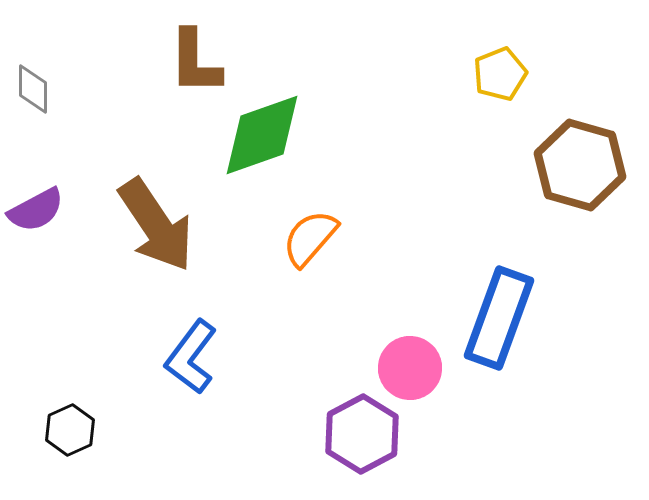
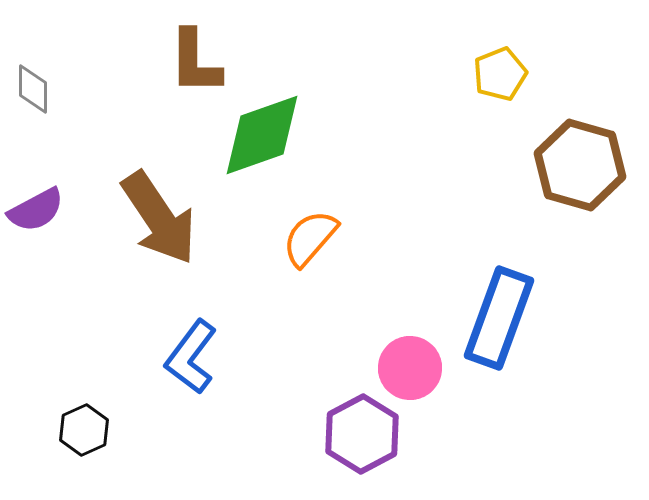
brown arrow: moved 3 px right, 7 px up
black hexagon: moved 14 px right
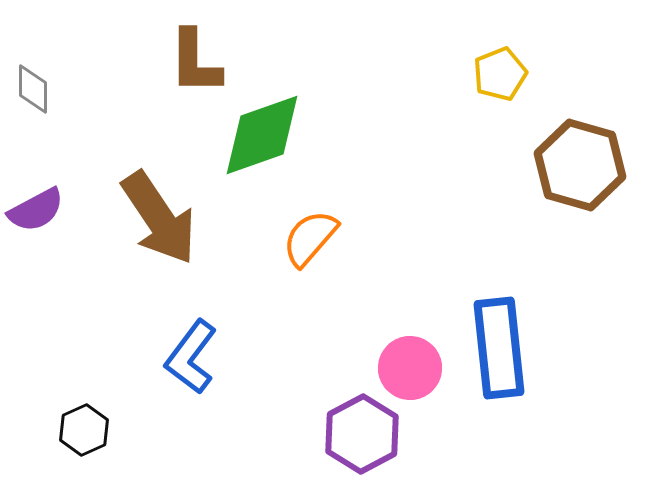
blue rectangle: moved 30 px down; rotated 26 degrees counterclockwise
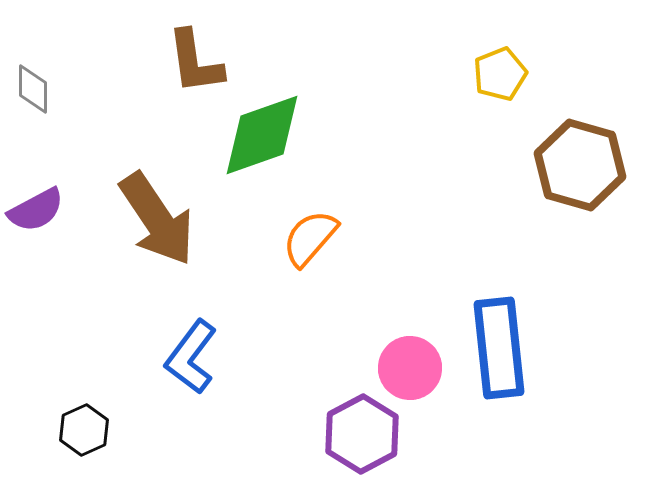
brown L-shape: rotated 8 degrees counterclockwise
brown arrow: moved 2 px left, 1 px down
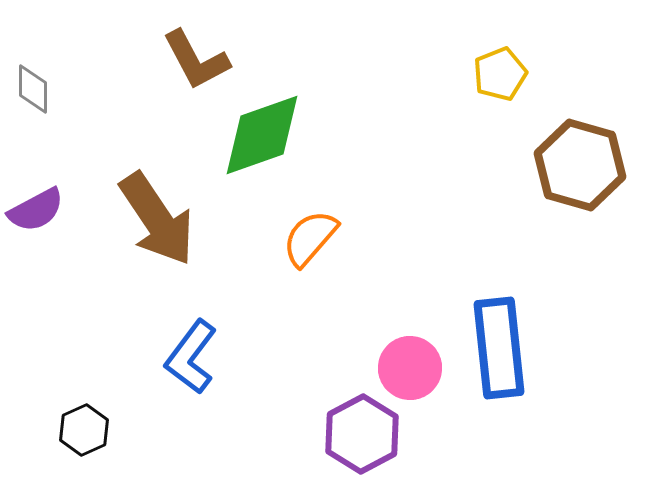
brown L-shape: moved 1 px right, 2 px up; rotated 20 degrees counterclockwise
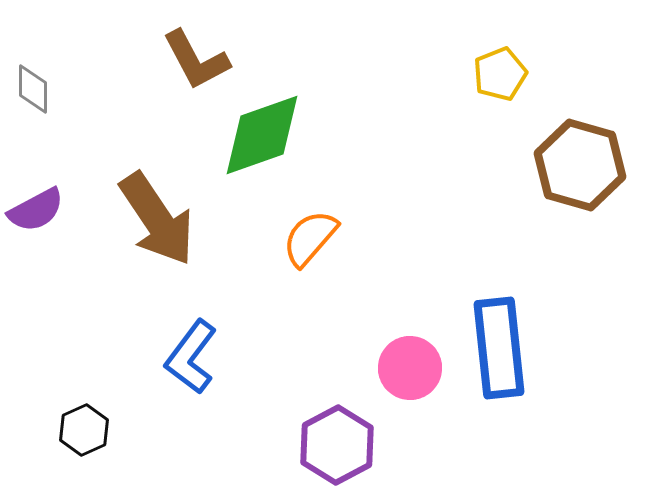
purple hexagon: moved 25 px left, 11 px down
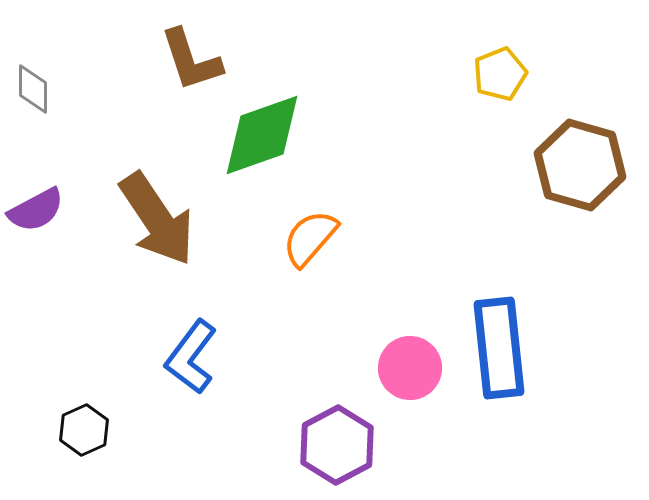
brown L-shape: moved 5 px left; rotated 10 degrees clockwise
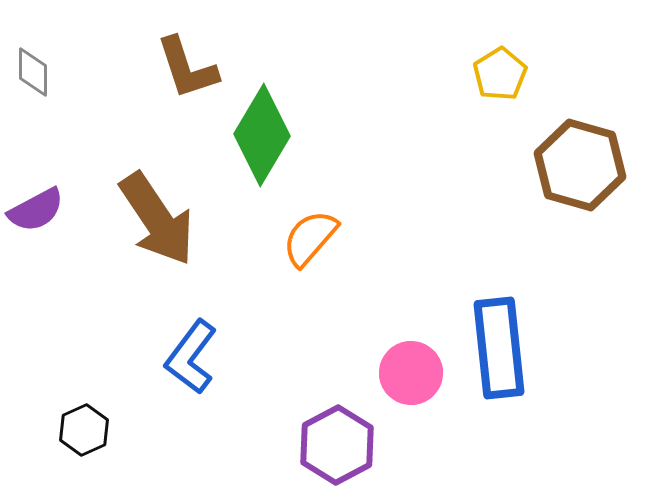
brown L-shape: moved 4 px left, 8 px down
yellow pentagon: rotated 10 degrees counterclockwise
gray diamond: moved 17 px up
green diamond: rotated 40 degrees counterclockwise
pink circle: moved 1 px right, 5 px down
